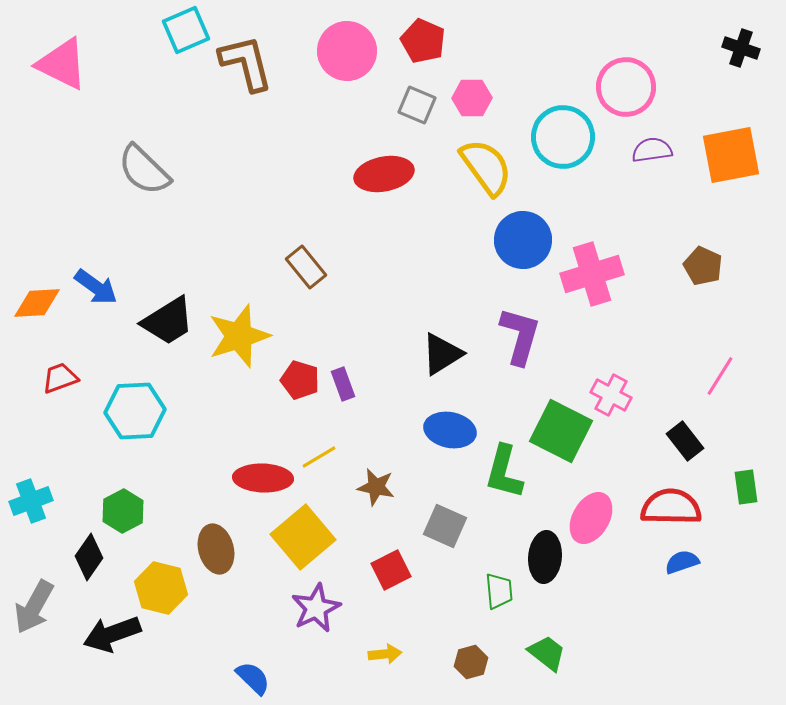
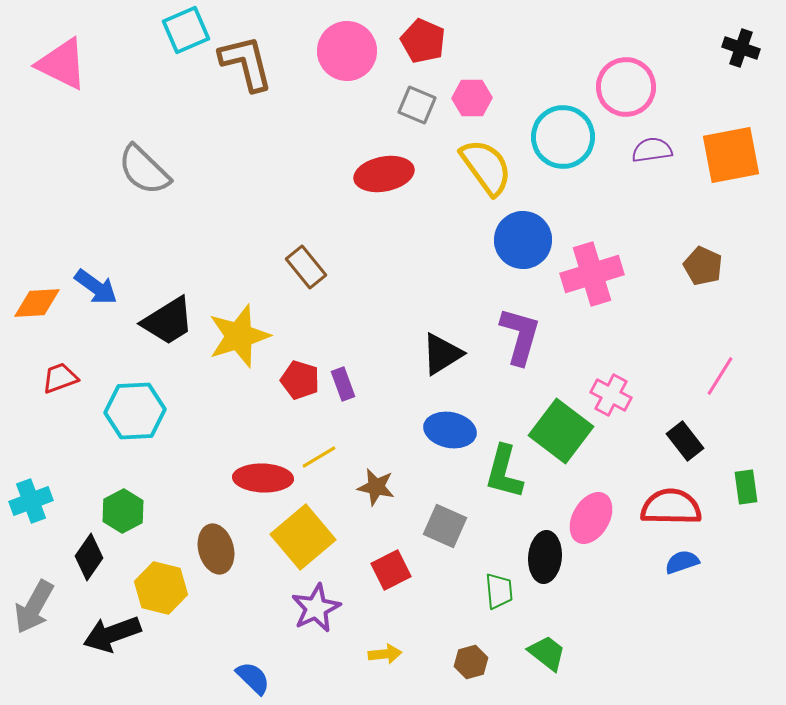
green square at (561, 431): rotated 10 degrees clockwise
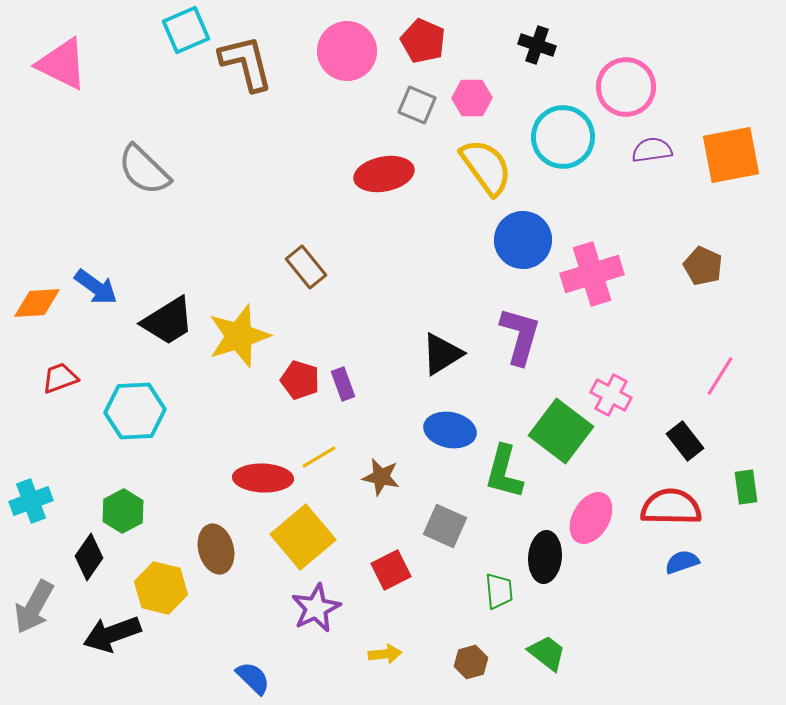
black cross at (741, 48): moved 204 px left, 3 px up
brown star at (376, 487): moved 5 px right, 10 px up
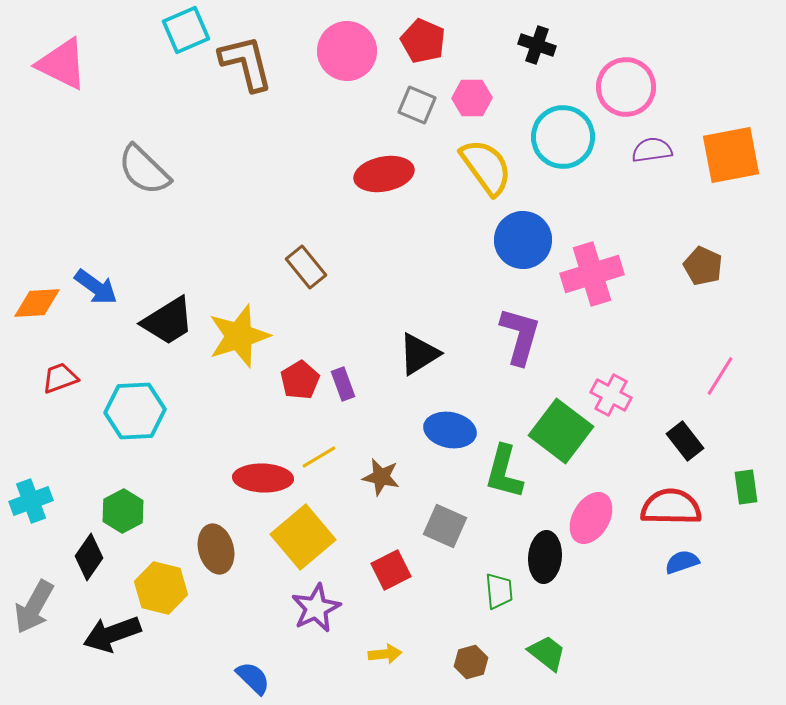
black triangle at (442, 354): moved 23 px left
red pentagon at (300, 380): rotated 24 degrees clockwise
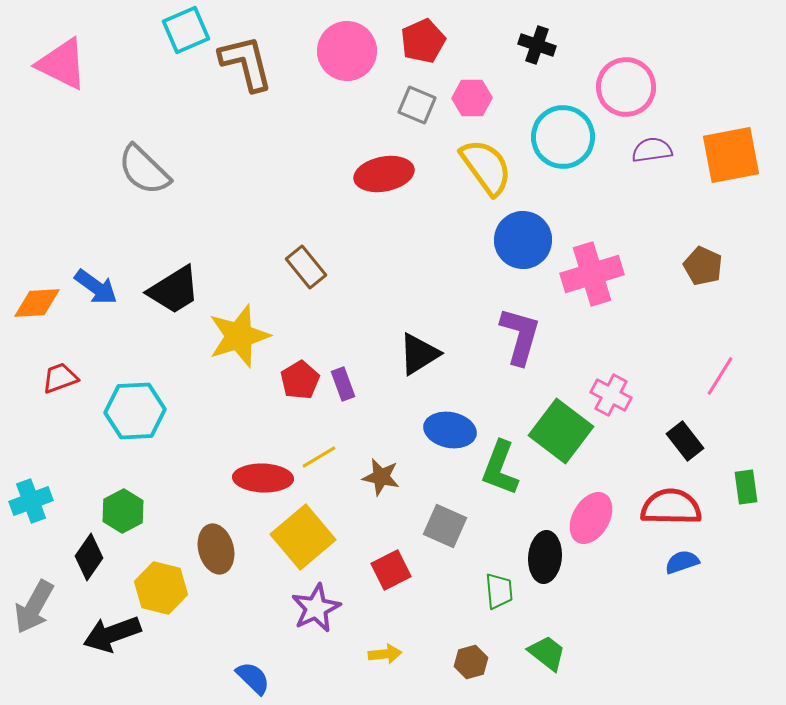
red pentagon at (423, 41): rotated 24 degrees clockwise
black trapezoid at (168, 321): moved 6 px right, 31 px up
green L-shape at (504, 472): moved 4 px left, 4 px up; rotated 6 degrees clockwise
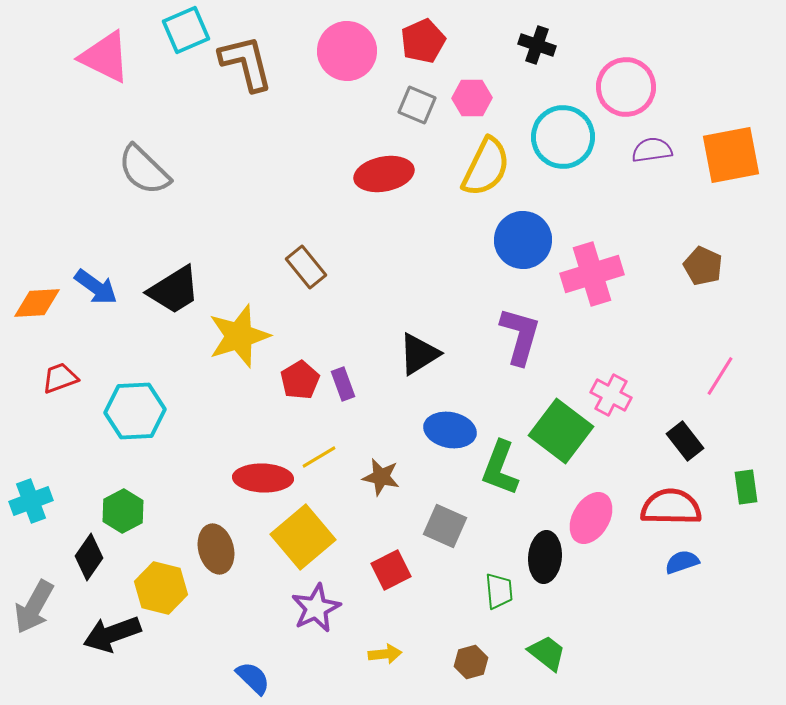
pink triangle at (62, 64): moved 43 px right, 7 px up
yellow semicircle at (486, 167): rotated 62 degrees clockwise
